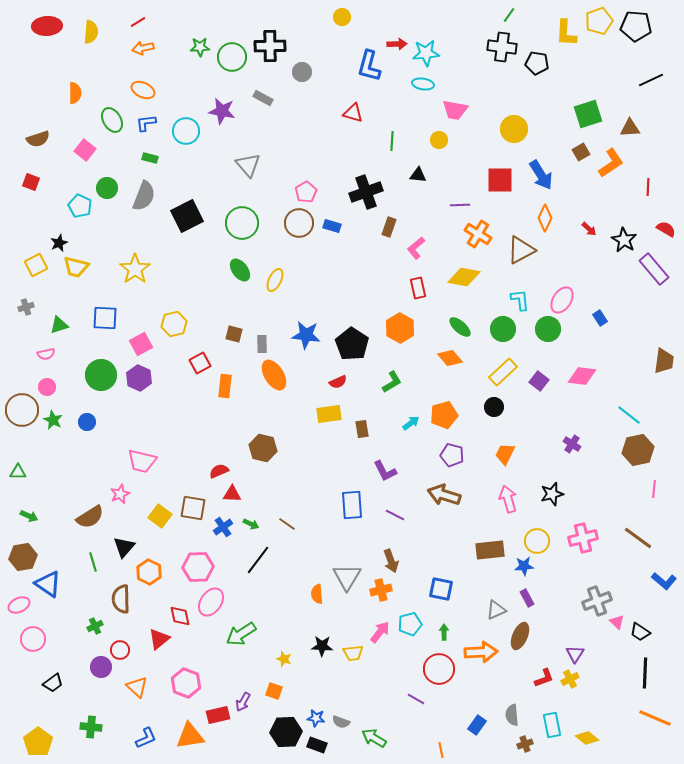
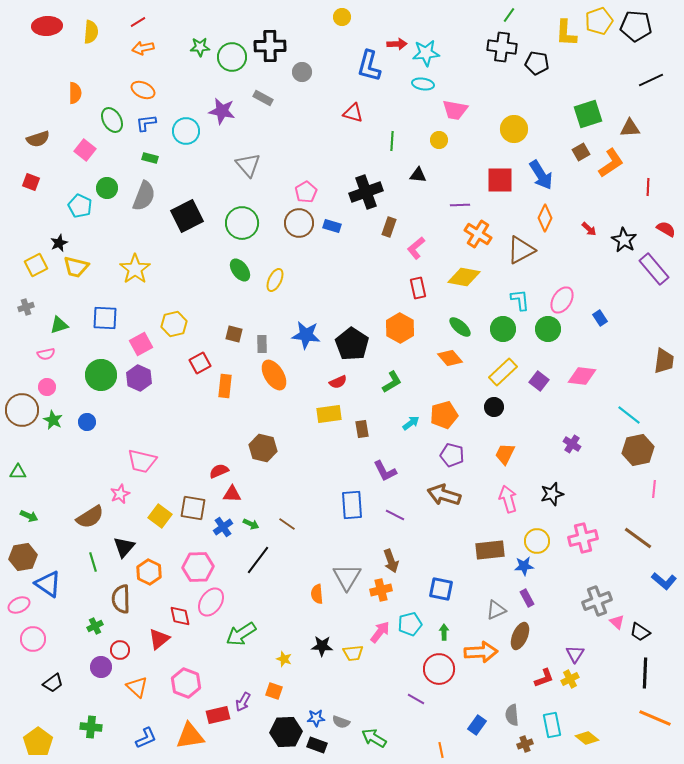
blue star at (316, 718): rotated 12 degrees counterclockwise
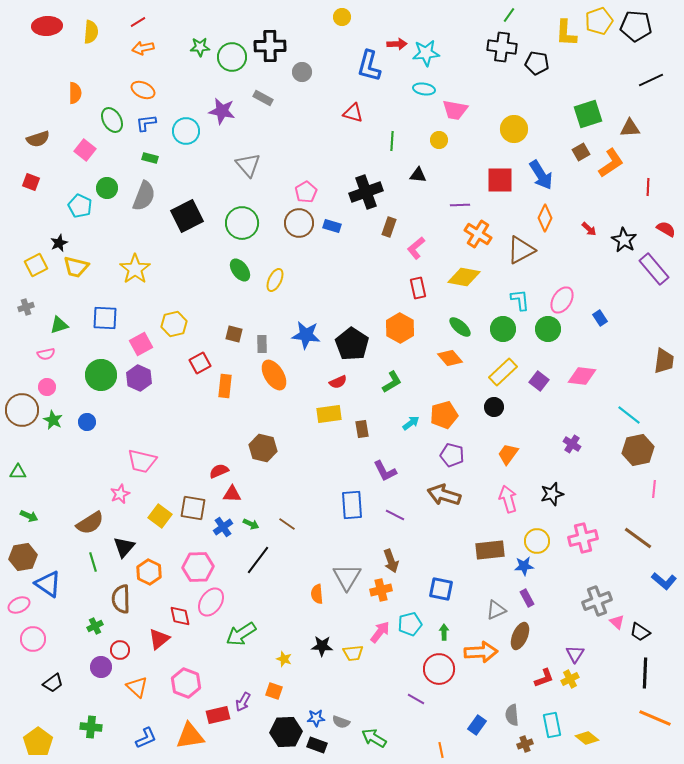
cyan ellipse at (423, 84): moved 1 px right, 5 px down
orange trapezoid at (505, 454): moved 3 px right; rotated 10 degrees clockwise
brown semicircle at (90, 517): moved 6 px down
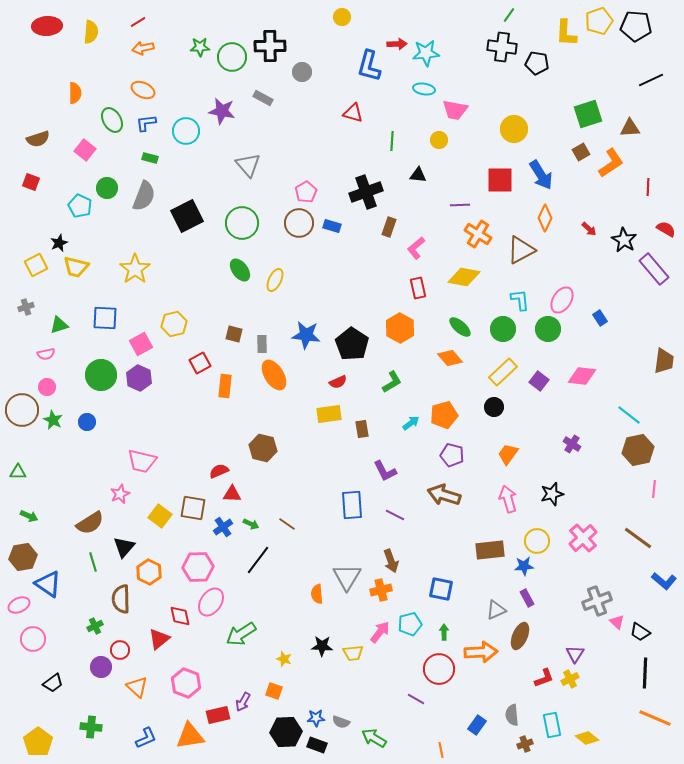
pink cross at (583, 538): rotated 28 degrees counterclockwise
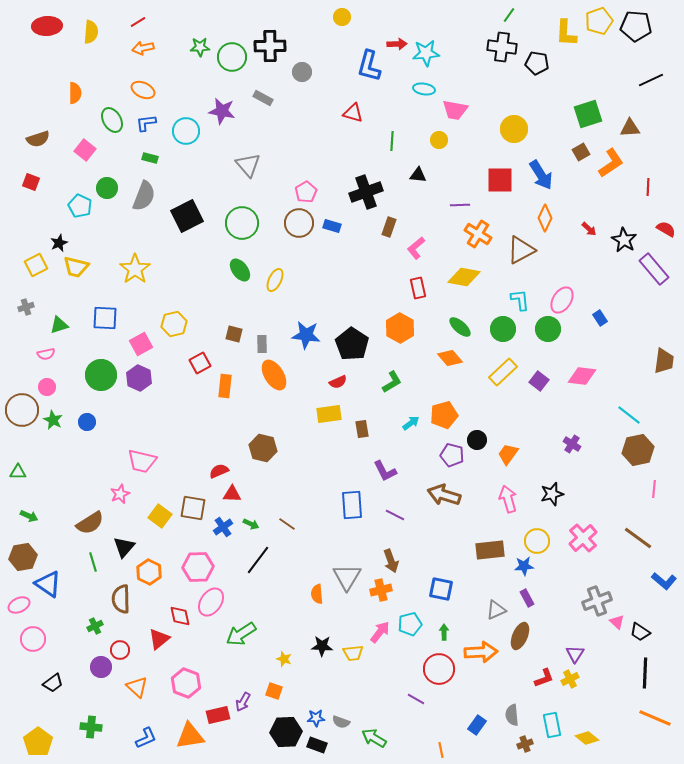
black circle at (494, 407): moved 17 px left, 33 px down
